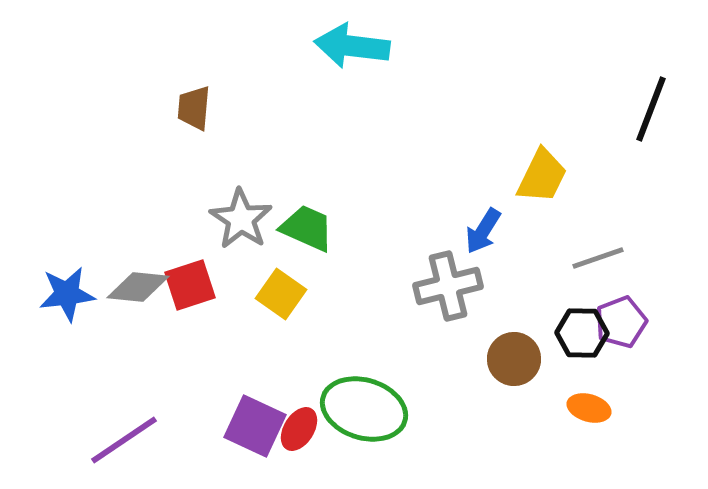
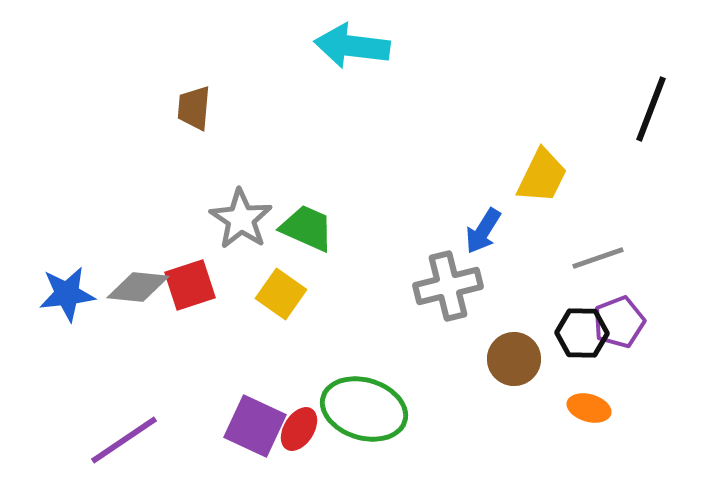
purple pentagon: moved 2 px left
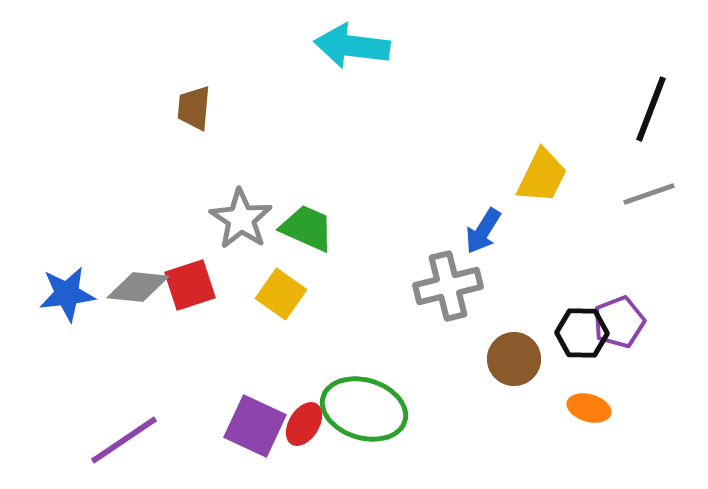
gray line: moved 51 px right, 64 px up
red ellipse: moved 5 px right, 5 px up
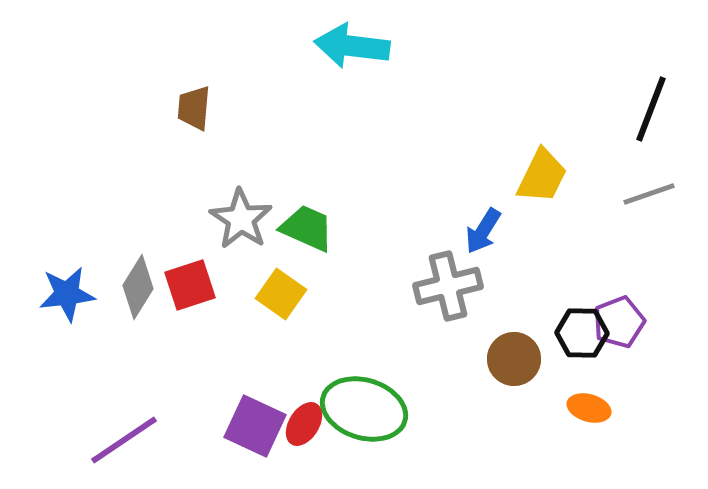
gray diamond: rotated 64 degrees counterclockwise
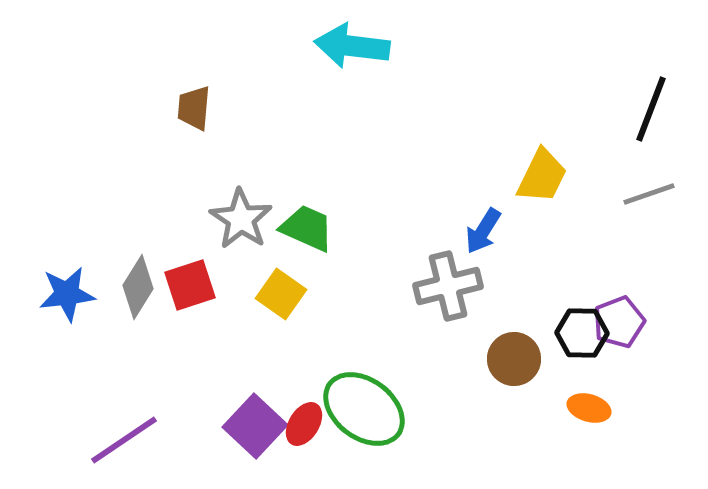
green ellipse: rotated 20 degrees clockwise
purple square: rotated 18 degrees clockwise
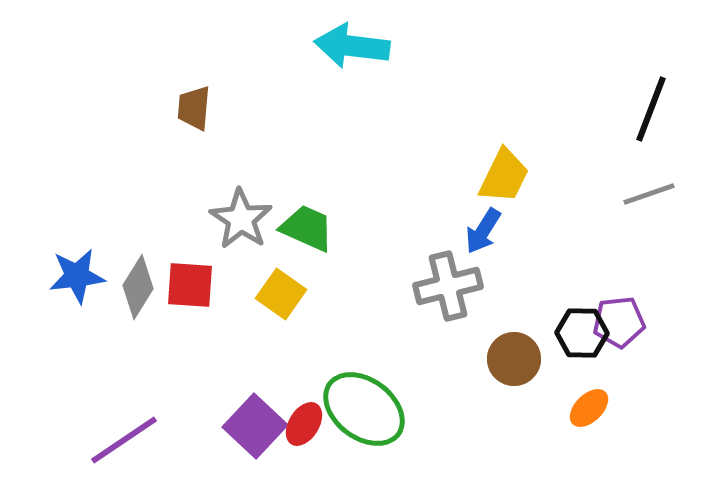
yellow trapezoid: moved 38 px left
red square: rotated 22 degrees clockwise
blue star: moved 10 px right, 18 px up
purple pentagon: rotated 15 degrees clockwise
orange ellipse: rotated 60 degrees counterclockwise
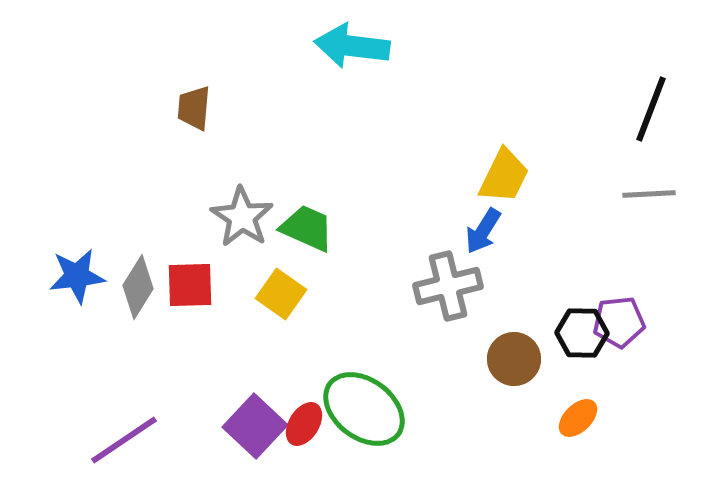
gray line: rotated 16 degrees clockwise
gray star: moved 1 px right, 2 px up
red square: rotated 6 degrees counterclockwise
orange ellipse: moved 11 px left, 10 px down
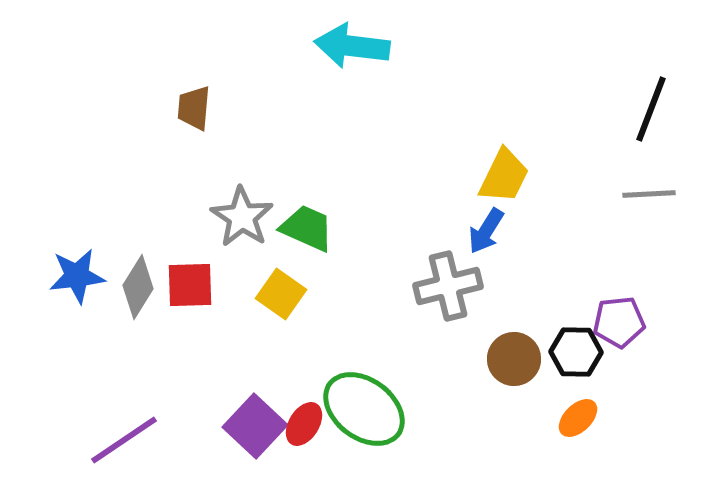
blue arrow: moved 3 px right
black hexagon: moved 6 px left, 19 px down
